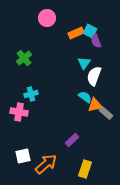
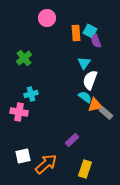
orange rectangle: rotated 70 degrees counterclockwise
white semicircle: moved 4 px left, 4 px down
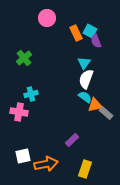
orange rectangle: rotated 21 degrees counterclockwise
white semicircle: moved 4 px left, 1 px up
orange arrow: rotated 30 degrees clockwise
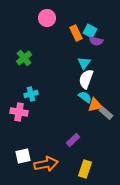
purple semicircle: rotated 56 degrees counterclockwise
purple rectangle: moved 1 px right
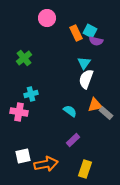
cyan semicircle: moved 15 px left, 14 px down
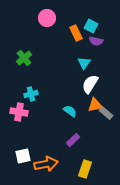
cyan square: moved 1 px right, 5 px up
white semicircle: moved 4 px right, 5 px down; rotated 12 degrees clockwise
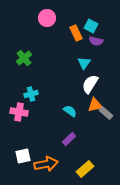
purple rectangle: moved 4 px left, 1 px up
yellow rectangle: rotated 30 degrees clockwise
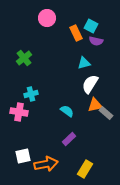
cyan triangle: rotated 40 degrees clockwise
cyan semicircle: moved 3 px left
yellow rectangle: rotated 18 degrees counterclockwise
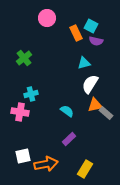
pink cross: moved 1 px right
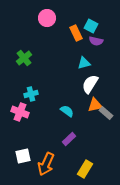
pink cross: rotated 12 degrees clockwise
orange arrow: rotated 125 degrees clockwise
